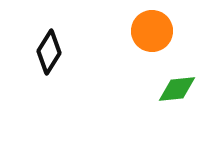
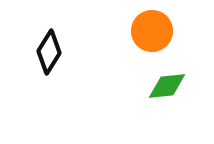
green diamond: moved 10 px left, 3 px up
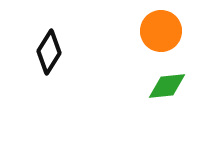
orange circle: moved 9 px right
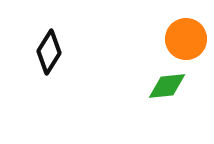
orange circle: moved 25 px right, 8 px down
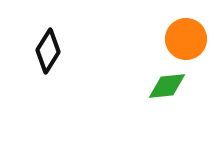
black diamond: moved 1 px left, 1 px up
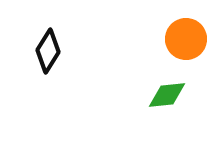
green diamond: moved 9 px down
